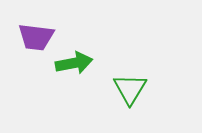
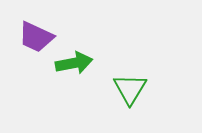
purple trapezoid: rotated 18 degrees clockwise
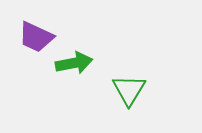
green triangle: moved 1 px left, 1 px down
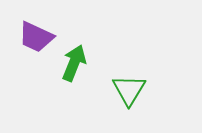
green arrow: rotated 57 degrees counterclockwise
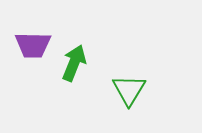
purple trapezoid: moved 3 px left, 8 px down; rotated 24 degrees counterclockwise
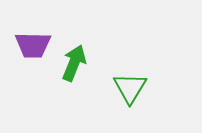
green triangle: moved 1 px right, 2 px up
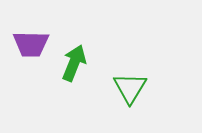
purple trapezoid: moved 2 px left, 1 px up
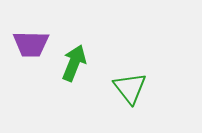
green triangle: rotated 9 degrees counterclockwise
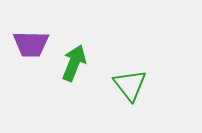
green triangle: moved 3 px up
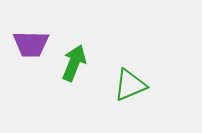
green triangle: rotated 45 degrees clockwise
